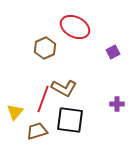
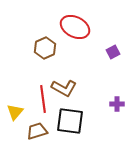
red line: rotated 28 degrees counterclockwise
black square: moved 1 px down
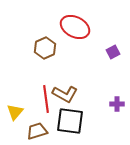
brown L-shape: moved 1 px right, 6 px down
red line: moved 3 px right
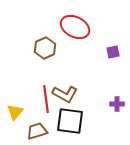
purple square: rotated 16 degrees clockwise
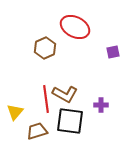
purple cross: moved 16 px left, 1 px down
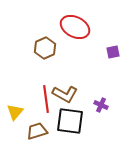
purple cross: rotated 24 degrees clockwise
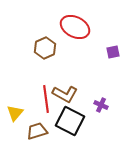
yellow triangle: moved 1 px down
black square: rotated 20 degrees clockwise
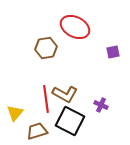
brown hexagon: moved 1 px right; rotated 15 degrees clockwise
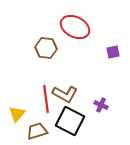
brown hexagon: rotated 15 degrees clockwise
yellow triangle: moved 2 px right, 1 px down
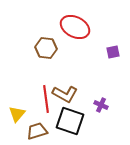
black square: rotated 8 degrees counterclockwise
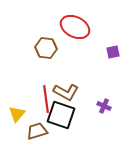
brown L-shape: moved 1 px right, 2 px up
purple cross: moved 3 px right, 1 px down
black square: moved 9 px left, 6 px up
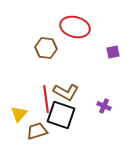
red ellipse: rotated 12 degrees counterclockwise
yellow triangle: moved 2 px right
